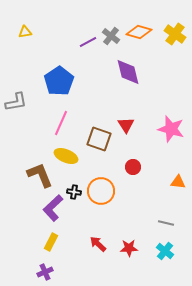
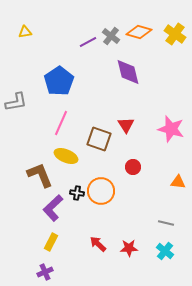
black cross: moved 3 px right, 1 px down
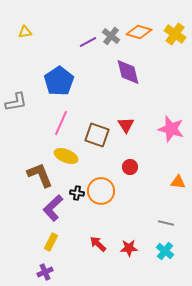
brown square: moved 2 px left, 4 px up
red circle: moved 3 px left
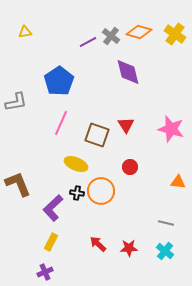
yellow ellipse: moved 10 px right, 8 px down
brown L-shape: moved 22 px left, 9 px down
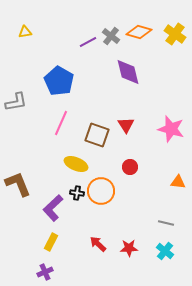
blue pentagon: rotated 8 degrees counterclockwise
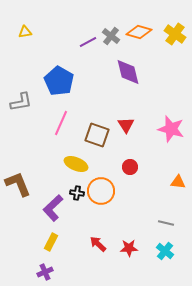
gray L-shape: moved 5 px right
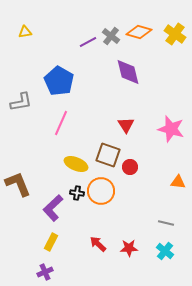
brown square: moved 11 px right, 20 px down
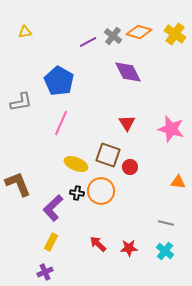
gray cross: moved 2 px right
purple diamond: rotated 12 degrees counterclockwise
red triangle: moved 1 px right, 2 px up
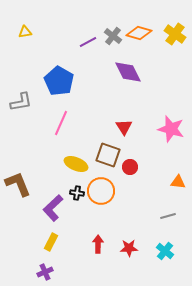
orange diamond: moved 1 px down
red triangle: moved 3 px left, 4 px down
gray line: moved 2 px right, 7 px up; rotated 28 degrees counterclockwise
red arrow: rotated 48 degrees clockwise
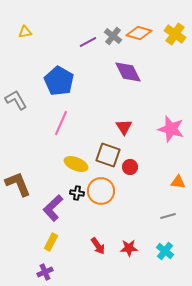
gray L-shape: moved 5 px left, 2 px up; rotated 110 degrees counterclockwise
red arrow: moved 2 px down; rotated 144 degrees clockwise
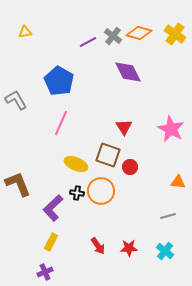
pink star: rotated 12 degrees clockwise
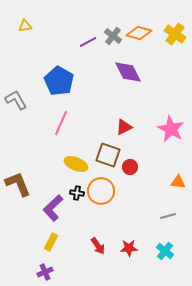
yellow triangle: moved 6 px up
red triangle: rotated 36 degrees clockwise
